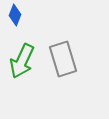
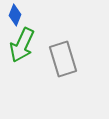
green arrow: moved 16 px up
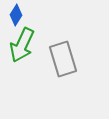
blue diamond: moved 1 px right; rotated 10 degrees clockwise
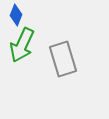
blue diamond: rotated 10 degrees counterclockwise
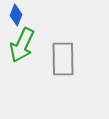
gray rectangle: rotated 16 degrees clockwise
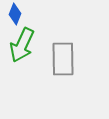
blue diamond: moved 1 px left, 1 px up
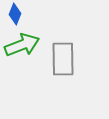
green arrow: rotated 136 degrees counterclockwise
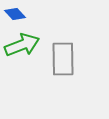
blue diamond: rotated 65 degrees counterclockwise
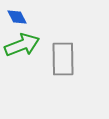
blue diamond: moved 2 px right, 3 px down; rotated 15 degrees clockwise
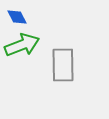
gray rectangle: moved 6 px down
